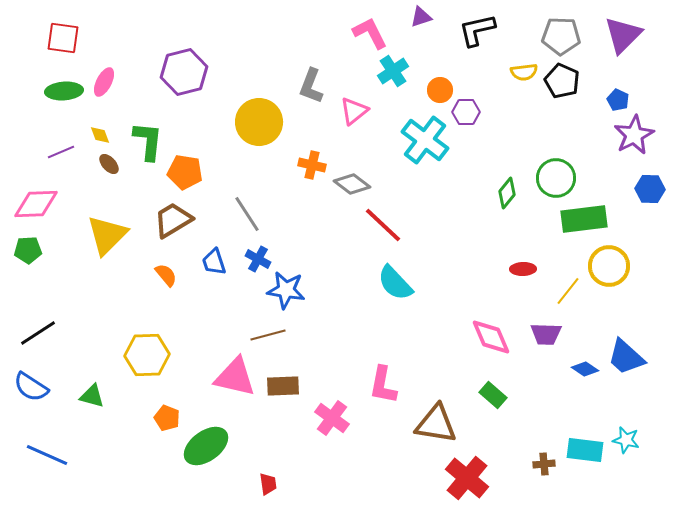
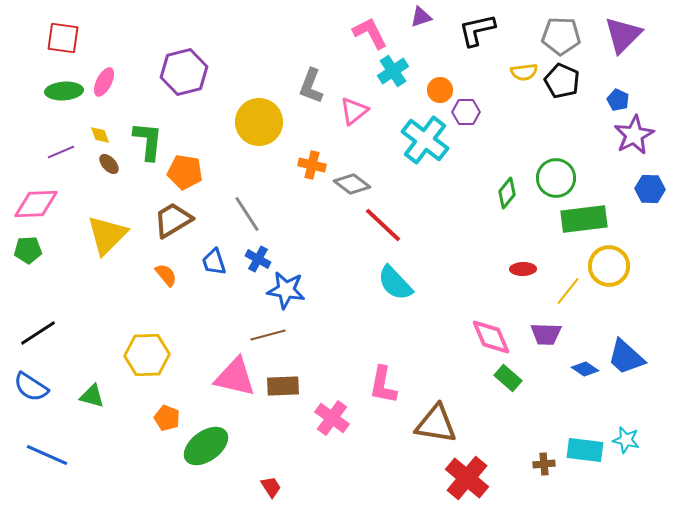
green rectangle at (493, 395): moved 15 px right, 17 px up
red trapezoid at (268, 484): moved 3 px right, 3 px down; rotated 25 degrees counterclockwise
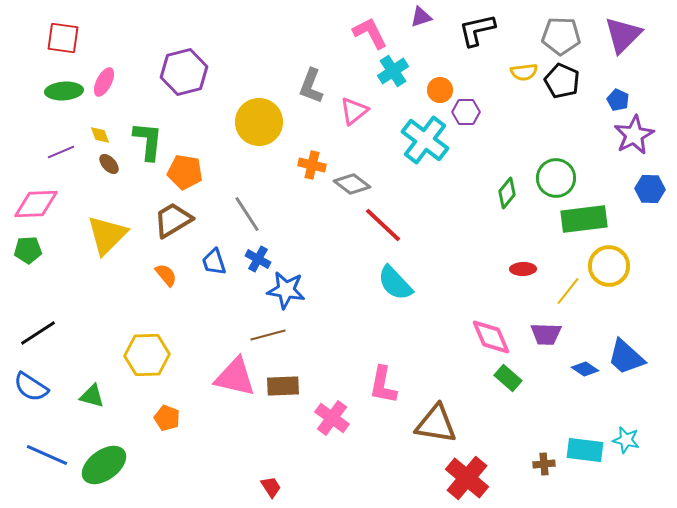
green ellipse at (206, 446): moved 102 px left, 19 px down
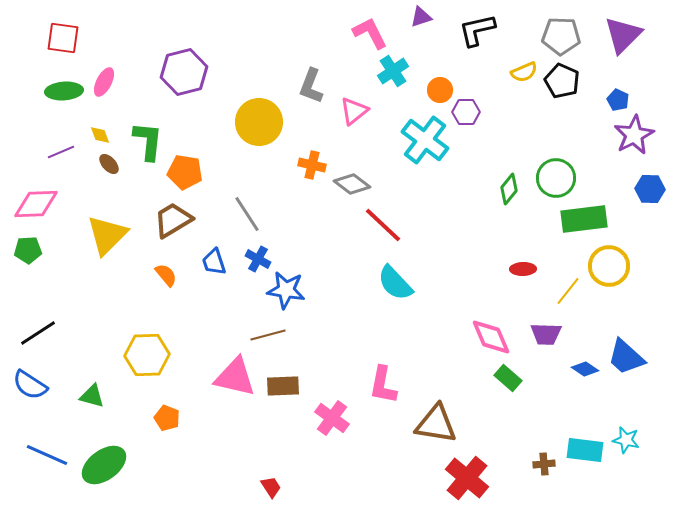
yellow semicircle at (524, 72): rotated 16 degrees counterclockwise
green diamond at (507, 193): moved 2 px right, 4 px up
blue semicircle at (31, 387): moved 1 px left, 2 px up
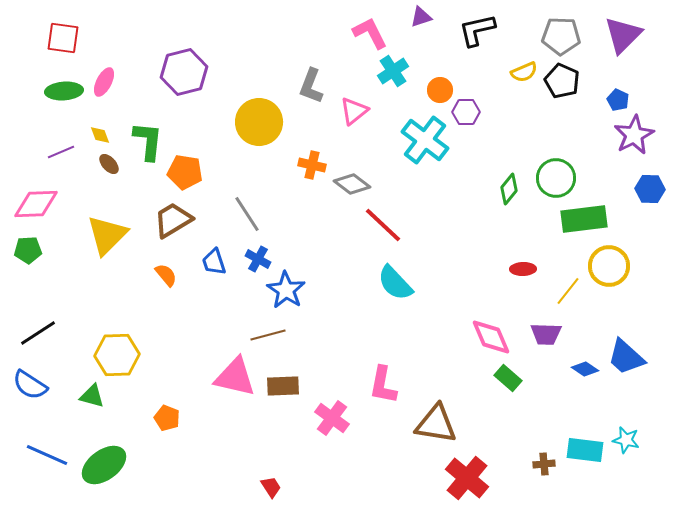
blue star at (286, 290): rotated 24 degrees clockwise
yellow hexagon at (147, 355): moved 30 px left
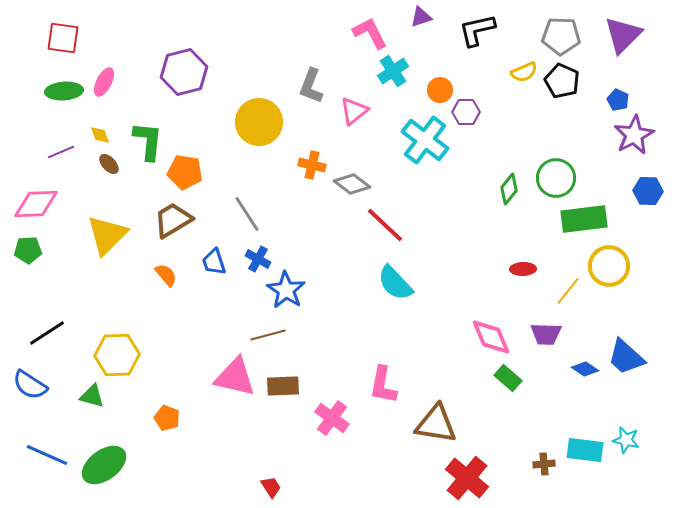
blue hexagon at (650, 189): moved 2 px left, 2 px down
red line at (383, 225): moved 2 px right
black line at (38, 333): moved 9 px right
